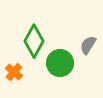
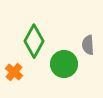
gray semicircle: rotated 36 degrees counterclockwise
green circle: moved 4 px right, 1 px down
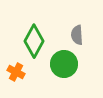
gray semicircle: moved 11 px left, 10 px up
orange cross: moved 2 px right; rotated 12 degrees counterclockwise
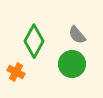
gray semicircle: rotated 36 degrees counterclockwise
green circle: moved 8 px right
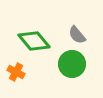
green diamond: rotated 68 degrees counterclockwise
